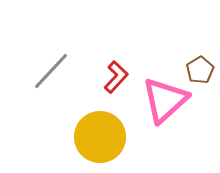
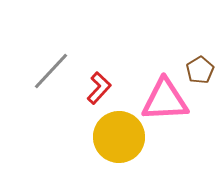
red L-shape: moved 17 px left, 11 px down
pink triangle: rotated 39 degrees clockwise
yellow circle: moved 19 px right
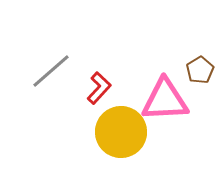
gray line: rotated 6 degrees clockwise
yellow circle: moved 2 px right, 5 px up
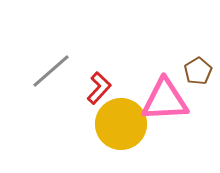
brown pentagon: moved 2 px left, 1 px down
yellow circle: moved 8 px up
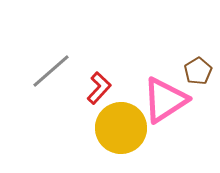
pink triangle: rotated 30 degrees counterclockwise
yellow circle: moved 4 px down
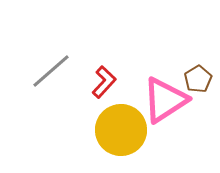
brown pentagon: moved 8 px down
red L-shape: moved 5 px right, 6 px up
yellow circle: moved 2 px down
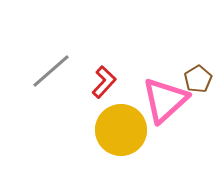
pink triangle: rotated 9 degrees counterclockwise
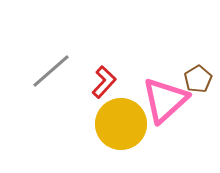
yellow circle: moved 6 px up
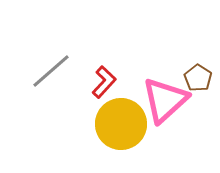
brown pentagon: moved 1 px up; rotated 8 degrees counterclockwise
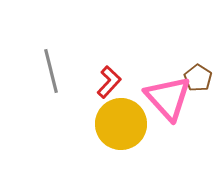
gray line: rotated 63 degrees counterclockwise
red L-shape: moved 5 px right
pink triangle: moved 3 px right, 2 px up; rotated 30 degrees counterclockwise
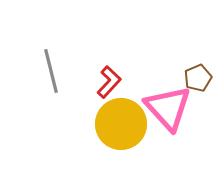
brown pentagon: rotated 16 degrees clockwise
pink triangle: moved 10 px down
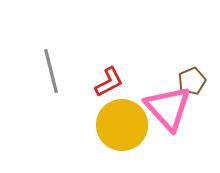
brown pentagon: moved 6 px left, 3 px down
red L-shape: rotated 20 degrees clockwise
yellow circle: moved 1 px right, 1 px down
